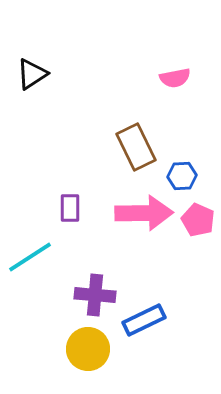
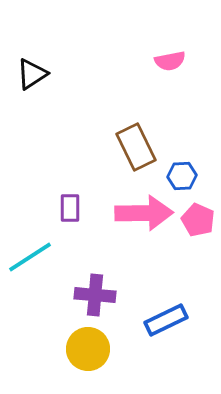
pink semicircle: moved 5 px left, 17 px up
blue rectangle: moved 22 px right
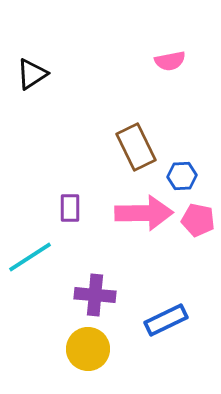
pink pentagon: rotated 12 degrees counterclockwise
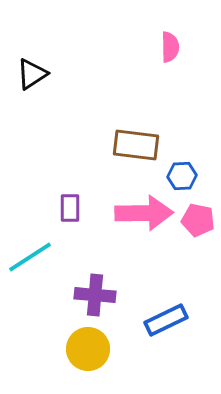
pink semicircle: moved 14 px up; rotated 80 degrees counterclockwise
brown rectangle: moved 2 px up; rotated 57 degrees counterclockwise
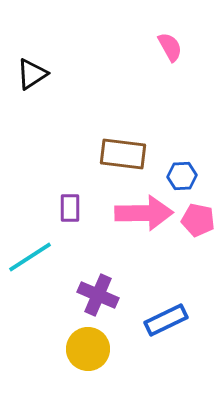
pink semicircle: rotated 28 degrees counterclockwise
brown rectangle: moved 13 px left, 9 px down
purple cross: moved 3 px right; rotated 18 degrees clockwise
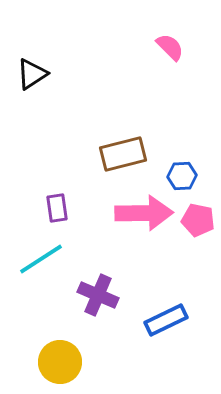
pink semicircle: rotated 16 degrees counterclockwise
brown rectangle: rotated 21 degrees counterclockwise
purple rectangle: moved 13 px left; rotated 8 degrees counterclockwise
cyan line: moved 11 px right, 2 px down
yellow circle: moved 28 px left, 13 px down
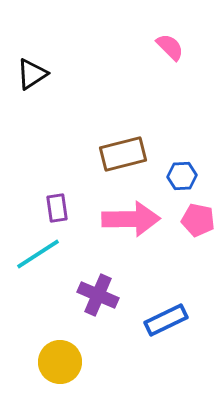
pink arrow: moved 13 px left, 6 px down
cyan line: moved 3 px left, 5 px up
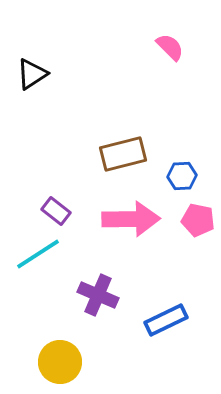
purple rectangle: moved 1 px left, 3 px down; rotated 44 degrees counterclockwise
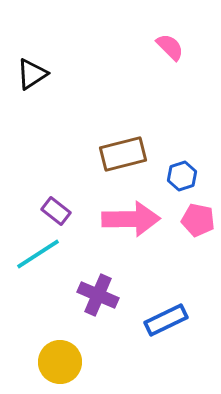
blue hexagon: rotated 16 degrees counterclockwise
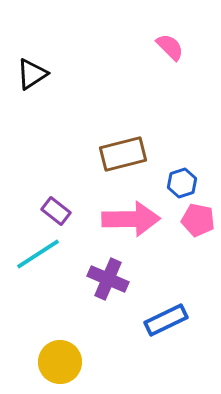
blue hexagon: moved 7 px down
purple cross: moved 10 px right, 16 px up
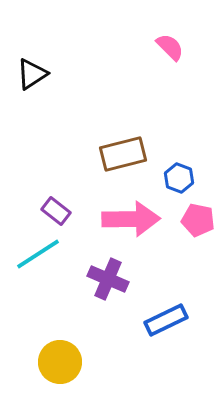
blue hexagon: moved 3 px left, 5 px up; rotated 20 degrees counterclockwise
